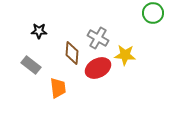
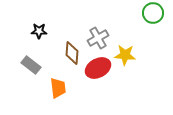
gray cross: rotated 30 degrees clockwise
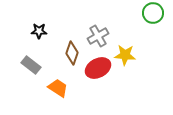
gray cross: moved 2 px up
brown diamond: rotated 15 degrees clockwise
orange trapezoid: rotated 50 degrees counterclockwise
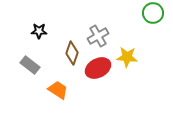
yellow star: moved 2 px right, 2 px down
gray rectangle: moved 1 px left
orange trapezoid: moved 2 px down
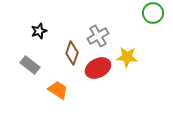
black star: rotated 21 degrees counterclockwise
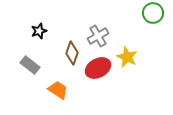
yellow star: rotated 20 degrees clockwise
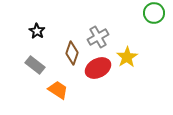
green circle: moved 1 px right
black star: moved 2 px left; rotated 21 degrees counterclockwise
gray cross: moved 1 px down
yellow star: rotated 15 degrees clockwise
gray rectangle: moved 5 px right
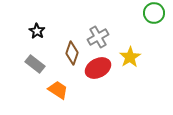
yellow star: moved 3 px right
gray rectangle: moved 1 px up
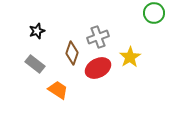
black star: rotated 21 degrees clockwise
gray cross: rotated 10 degrees clockwise
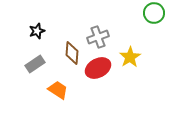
brown diamond: rotated 15 degrees counterclockwise
gray rectangle: rotated 72 degrees counterclockwise
